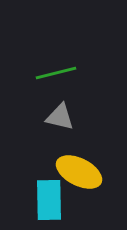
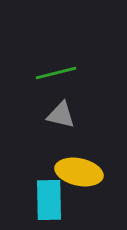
gray triangle: moved 1 px right, 2 px up
yellow ellipse: rotated 15 degrees counterclockwise
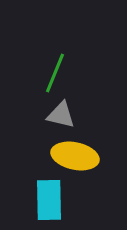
green line: moved 1 px left; rotated 54 degrees counterclockwise
yellow ellipse: moved 4 px left, 16 px up
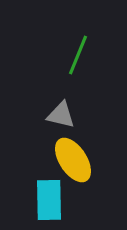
green line: moved 23 px right, 18 px up
yellow ellipse: moved 2 px left, 4 px down; rotated 45 degrees clockwise
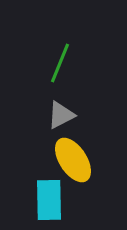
green line: moved 18 px left, 8 px down
gray triangle: rotated 40 degrees counterclockwise
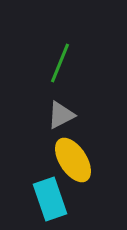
cyan rectangle: moved 1 px right, 1 px up; rotated 18 degrees counterclockwise
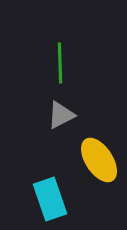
green line: rotated 24 degrees counterclockwise
yellow ellipse: moved 26 px right
